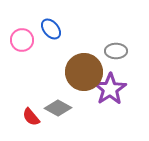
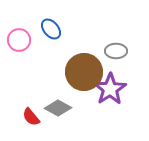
pink circle: moved 3 px left
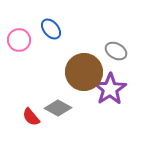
gray ellipse: rotated 30 degrees clockwise
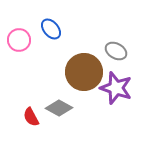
purple star: moved 6 px right, 1 px up; rotated 20 degrees counterclockwise
gray diamond: moved 1 px right
red semicircle: rotated 12 degrees clockwise
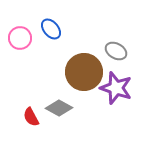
pink circle: moved 1 px right, 2 px up
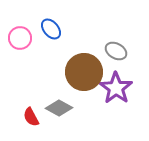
purple star: rotated 16 degrees clockwise
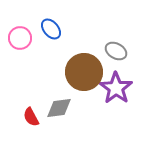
gray diamond: rotated 36 degrees counterclockwise
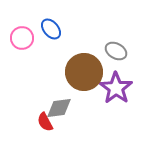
pink circle: moved 2 px right
red semicircle: moved 14 px right, 5 px down
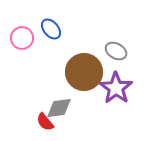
red semicircle: rotated 12 degrees counterclockwise
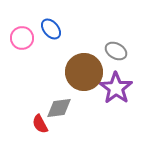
red semicircle: moved 5 px left, 2 px down; rotated 12 degrees clockwise
